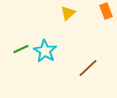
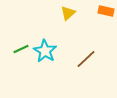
orange rectangle: rotated 56 degrees counterclockwise
brown line: moved 2 px left, 9 px up
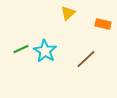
orange rectangle: moved 3 px left, 13 px down
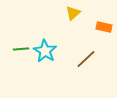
yellow triangle: moved 5 px right
orange rectangle: moved 1 px right, 3 px down
green line: rotated 21 degrees clockwise
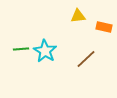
yellow triangle: moved 5 px right, 3 px down; rotated 35 degrees clockwise
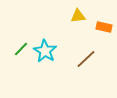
green line: rotated 42 degrees counterclockwise
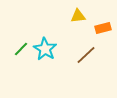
orange rectangle: moved 1 px left, 1 px down; rotated 28 degrees counterclockwise
cyan star: moved 2 px up
brown line: moved 4 px up
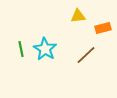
green line: rotated 56 degrees counterclockwise
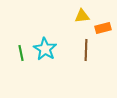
yellow triangle: moved 4 px right
green line: moved 4 px down
brown line: moved 5 px up; rotated 45 degrees counterclockwise
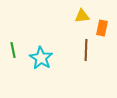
orange rectangle: moved 1 px left; rotated 63 degrees counterclockwise
cyan star: moved 4 px left, 9 px down
green line: moved 8 px left, 3 px up
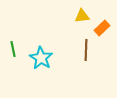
orange rectangle: rotated 35 degrees clockwise
green line: moved 1 px up
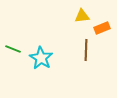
orange rectangle: rotated 21 degrees clockwise
green line: rotated 56 degrees counterclockwise
